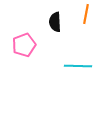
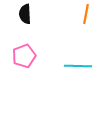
black semicircle: moved 30 px left, 8 px up
pink pentagon: moved 11 px down
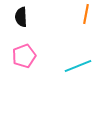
black semicircle: moved 4 px left, 3 px down
cyan line: rotated 24 degrees counterclockwise
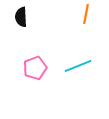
pink pentagon: moved 11 px right, 12 px down
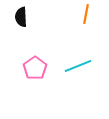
pink pentagon: rotated 15 degrees counterclockwise
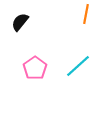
black semicircle: moved 1 px left, 5 px down; rotated 42 degrees clockwise
cyan line: rotated 20 degrees counterclockwise
